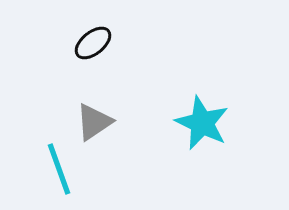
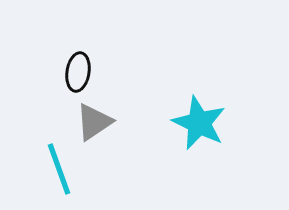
black ellipse: moved 15 px left, 29 px down; rotated 42 degrees counterclockwise
cyan star: moved 3 px left
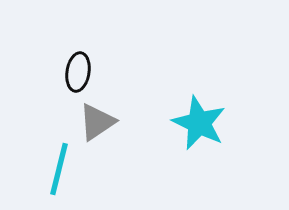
gray triangle: moved 3 px right
cyan line: rotated 34 degrees clockwise
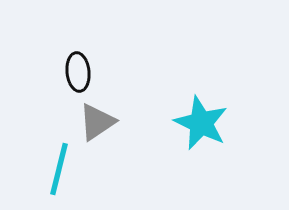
black ellipse: rotated 15 degrees counterclockwise
cyan star: moved 2 px right
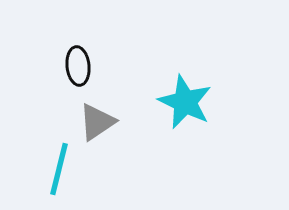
black ellipse: moved 6 px up
cyan star: moved 16 px left, 21 px up
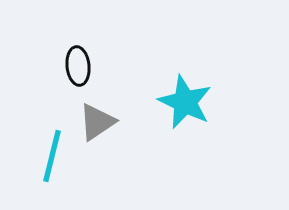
cyan line: moved 7 px left, 13 px up
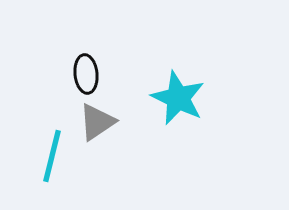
black ellipse: moved 8 px right, 8 px down
cyan star: moved 7 px left, 4 px up
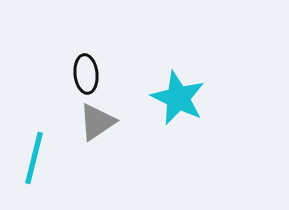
cyan line: moved 18 px left, 2 px down
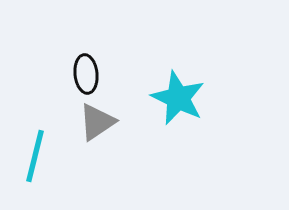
cyan line: moved 1 px right, 2 px up
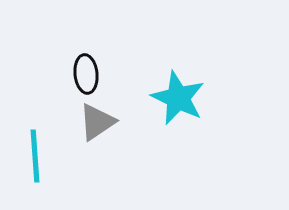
cyan line: rotated 18 degrees counterclockwise
